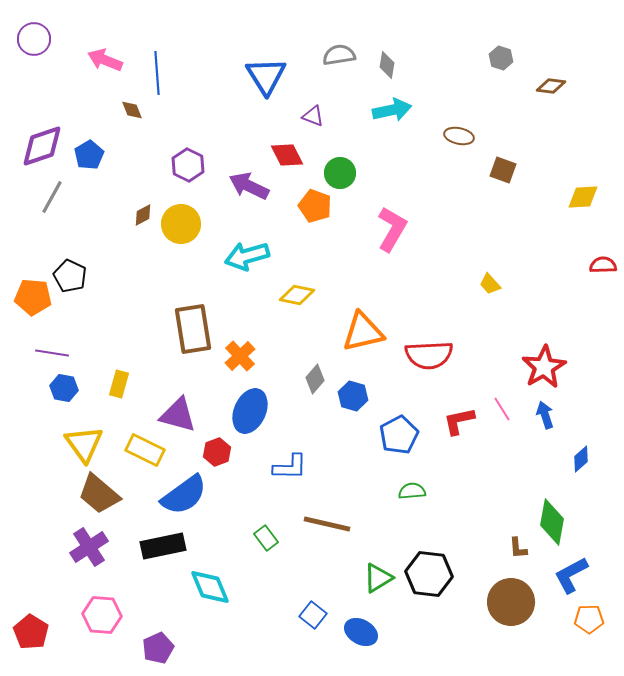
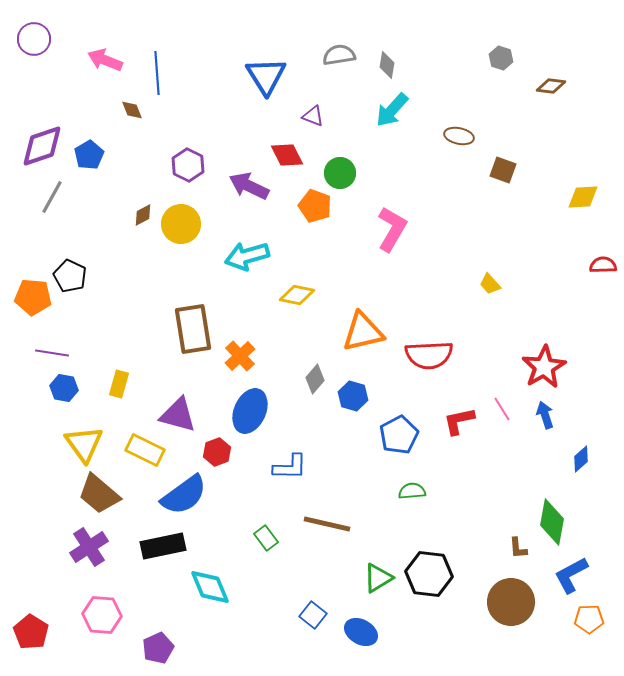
cyan arrow at (392, 110): rotated 144 degrees clockwise
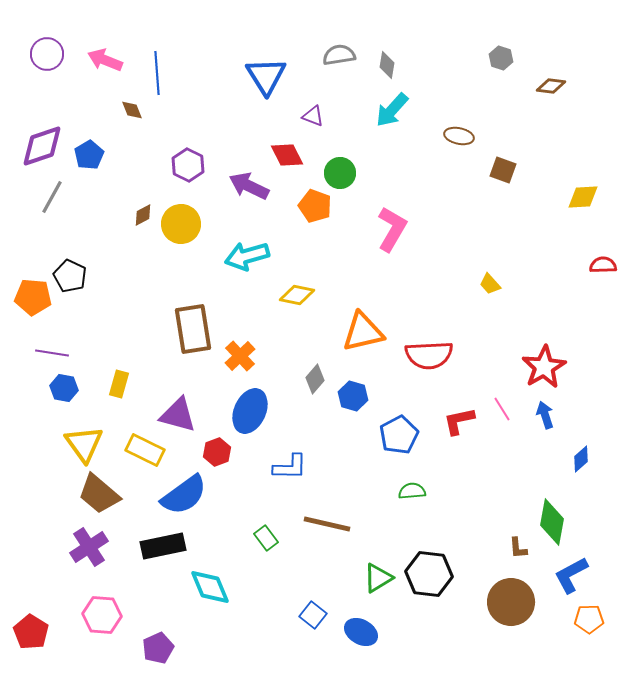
purple circle at (34, 39): moved 13 px right, 15 px down
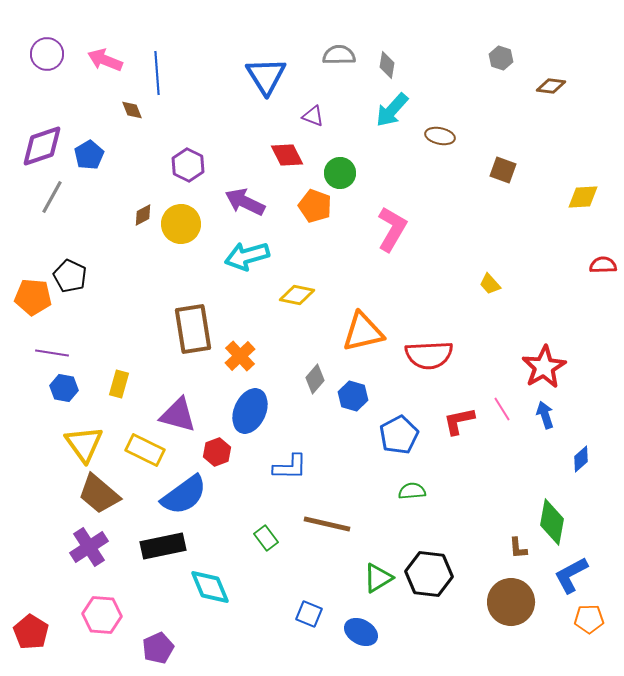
gray semicircle at (339, 55): rotated 8 degrees clockwise
brown ellipse at (459, 136): moved 19 px left
purple arrow at (249, 186): moved 4 px left, 16 px down
blue square at (313, 615): moved 4 px left, 1 px up; rotated 16 degrees counterclockwise
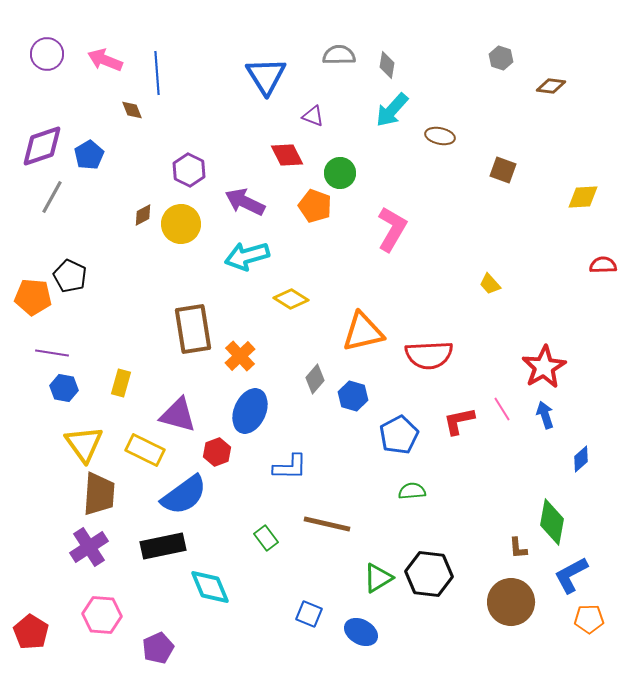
purple hexagon at (188, 165): moved 1 px right, 5 px down
yellow diamond at (297, 295): moved 6 px left, 4 px down; rotated 20 degrees clockwise
yellow rectangle at (119, 384): moved 2 px right, 1 px up
brown trapezoid at (99, 494): rotated 126 degrees counterclockwise
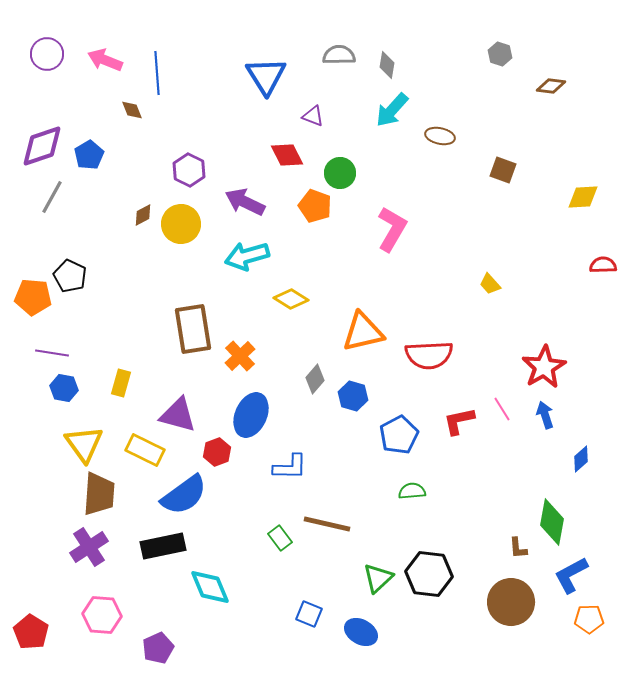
gray hexagon at (501, 58): moved 1 px left, 4 px up
blue ellipse at (250, 411): moved 1 px right, 4 px down
green rectangle at (266, 538): moved 14 px right
green triangle at (378, 578): rotated 12 degrees counterclockwise
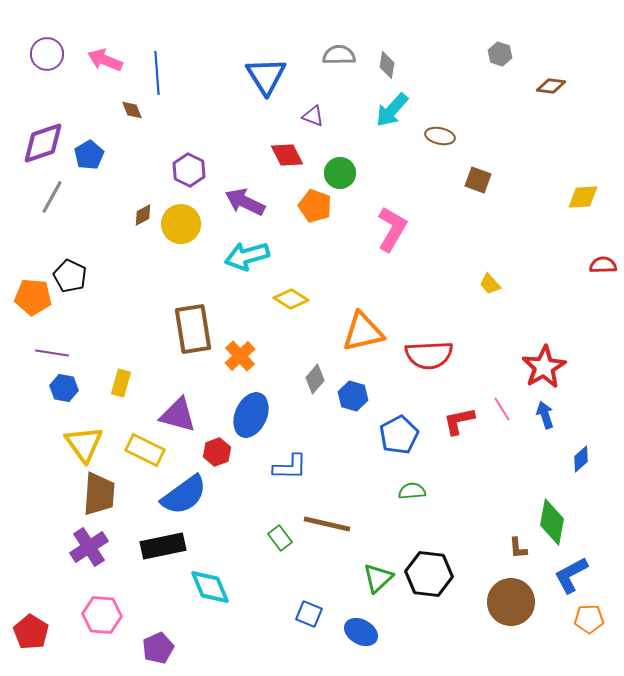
purple diamond at (42, 146): moved 1 px right, 3 px up
brown square at (503, 170): moved 25 px left, 10 px down
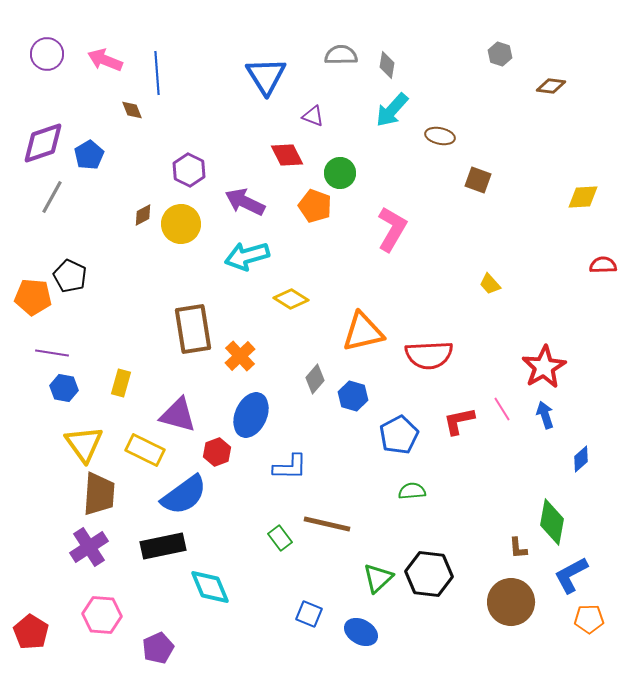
gray semicircle at (339, 55): moved 2 px right
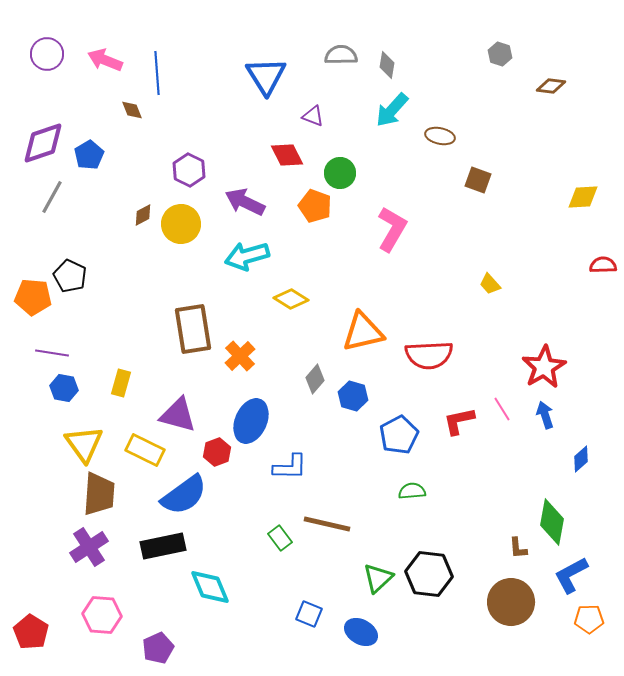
blue ellipse at (251, 415): moved 6 px down
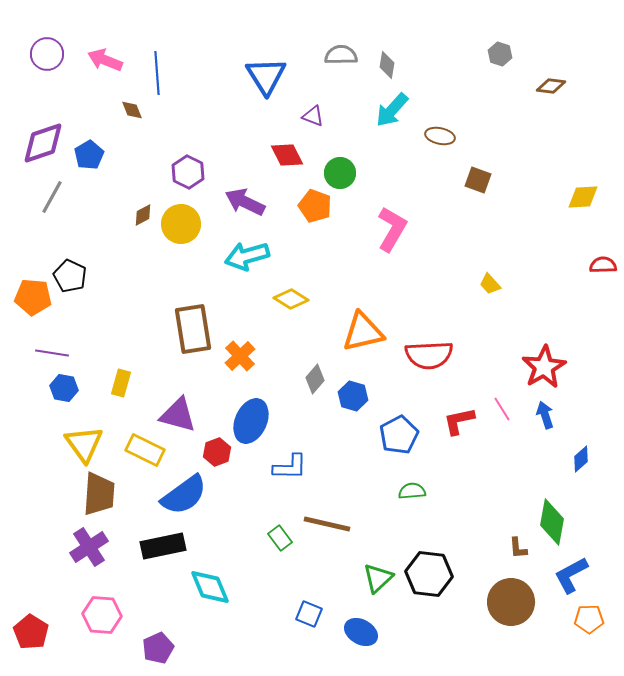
purple hexagon at (189, 170): moved 1 px left, 2 px down
